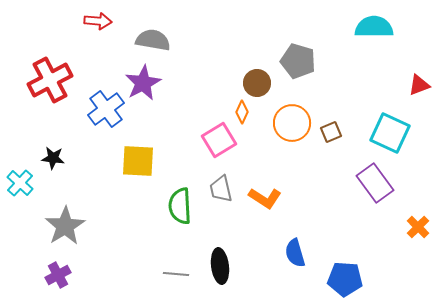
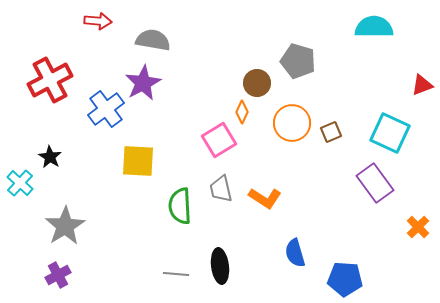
red triangle: moved 3 px right
black star: moved 3 px left, 1 px up; rotated 25 degrees clockwise
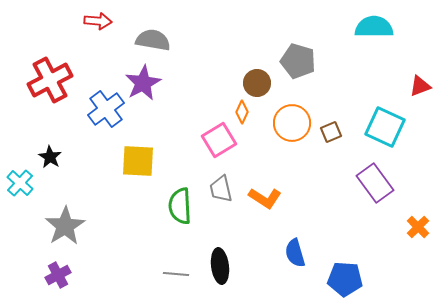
red triangle: moved 2 px left, 1 px down
cyan square: moved 5 px left, 6 px up
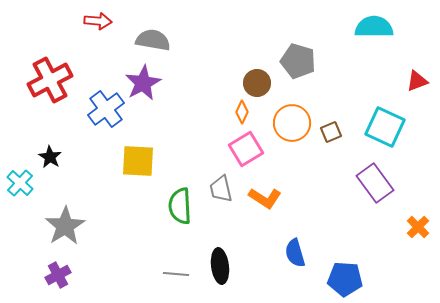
red triangle: moved 3 px left, 5 px up
pink square: moved 27 px right, 9 px down
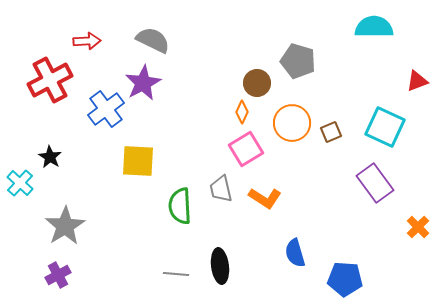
red arrow: moved 11 px left, 20 px down; rotated 8 degrees counterclockwise
gray semicircle: rotated 16 degrees clockwise
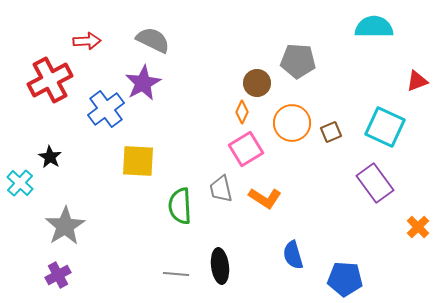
gray pentagon: rotated 12 degrees counterclockwise
blue semicircle: moved 2 px left, 2 px down
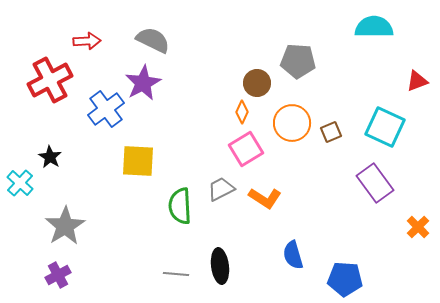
gray trapezoid: rotated 76 degrees clockwise
